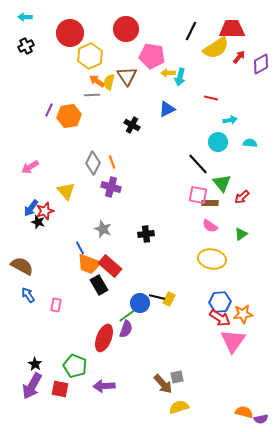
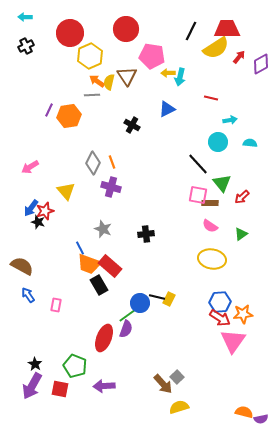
red trapezoid at (232, 29): moved 5 px left
gray square at (177, 377): rotated 32 degrees counterclockwise
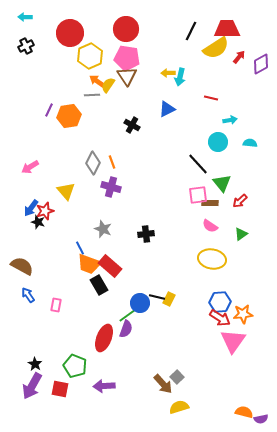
pink pentagon at (152, 56): moved 25 px left, 2 px down
yellow semicircle at (109, 82): moved 1 px left, 3 px down; rotated 21 degrees clockwise
pink square at (198, 195): rotated 18 degrees counterclockwise
red arrow at (242, 197): moved 2 px left, 4 px down
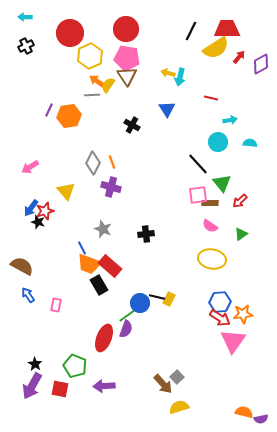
yellow arrow at (168, 73): rotated 16 degrees clockwise
blue triangle at (167, 109): rotated 36 degrees counterclockwise
blue line at (80, 248): moved 2 px right
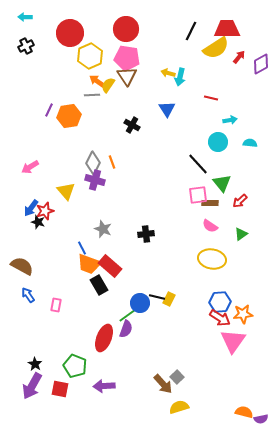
purple cross at (111, 187): moved 16 px left, 7 px up
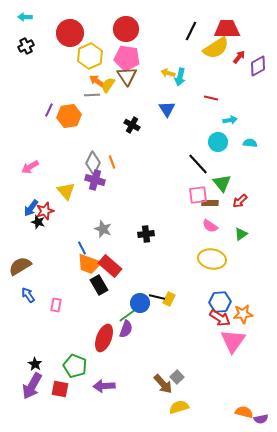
purple diamond at (261, 64): moved 3 px left, 2 px down
brown semicircle at (22, 266): moved 2 px left; rotated 60 degrees counterclockwise
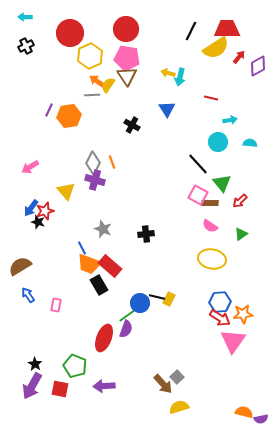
pink square at (198, 195): rotated 36 degrees clockwise
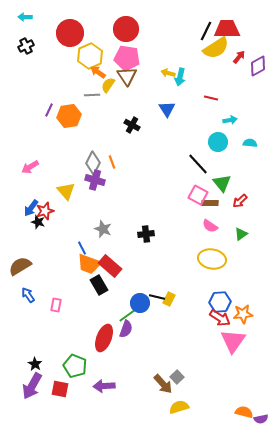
black line at (191, 31): moved 15 px right
orange arrow at (97, 81): moved 1 px right, 9 px up
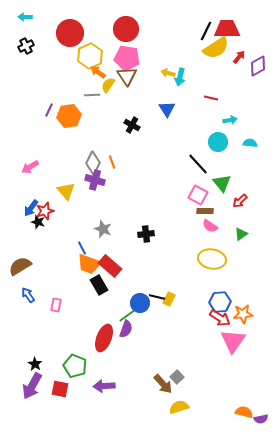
brown rectangle at (210, 203): moved 5 px left, 8 px down
